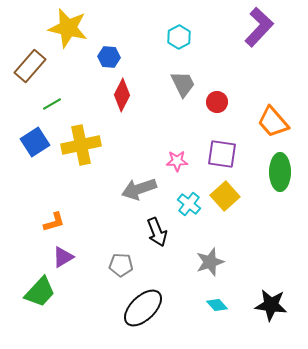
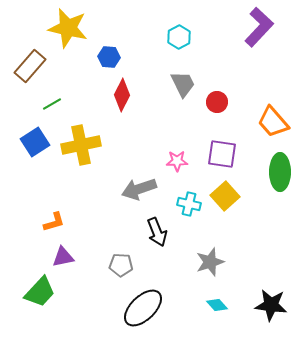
cyan cross: rotated 25 degrees counterclockwise
purple triangle: rotated 20 degrees clockwise
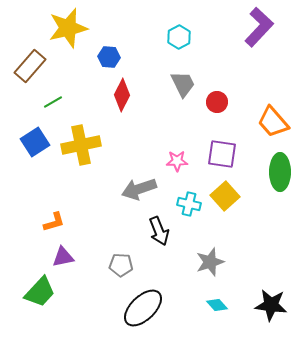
yellow star: rotated 27 degrees counterclockwise
green line: moved 1 px right, 2 px up
black arrow: moved 2 px right, 1 px up
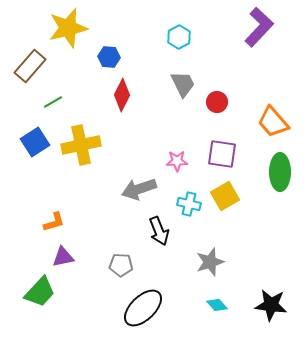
yellow square: rotated 12 degrees clockwise
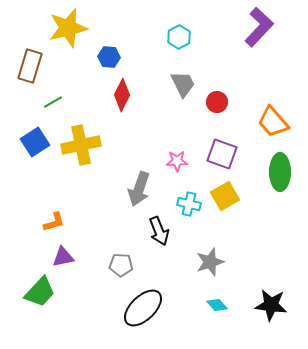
brown rectangle: rotated 24 degrees counterclockwise
purple square: rotated 12 degrees clockwise
gray arrow: rotated 52 degrees counterclockwise
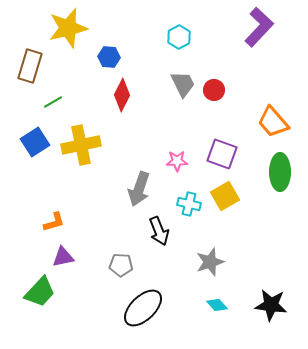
red circle: moved 3 px left, 12 px up
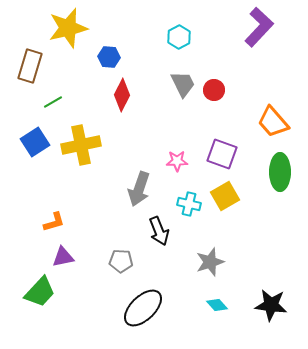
gray pentagon: moved 4 px up
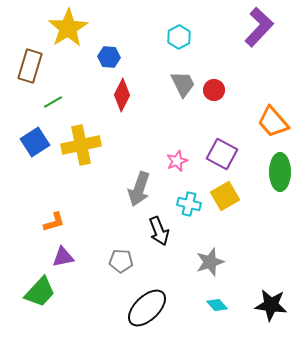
yellow star: rotated 18 degrees counterclockwise
purple square: rotated 8 degrees clockwise
pink star: rotated 20 degrees counterclockwise
black ellipse: moved 4 px right
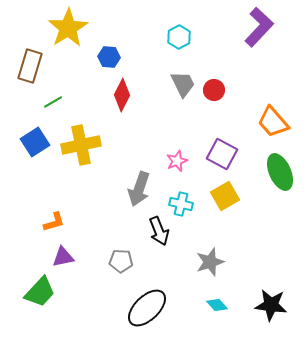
green ellipse: rotated 24 degrees counterclockwise
cyan cross: moved 8 px left
